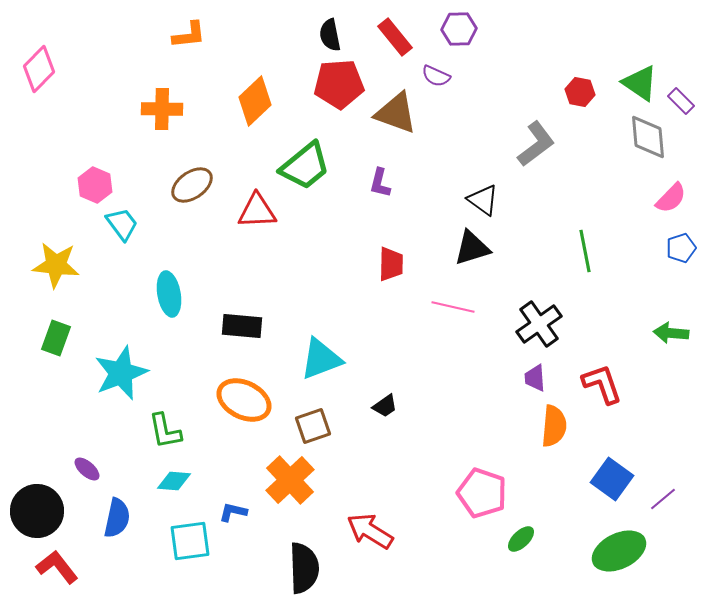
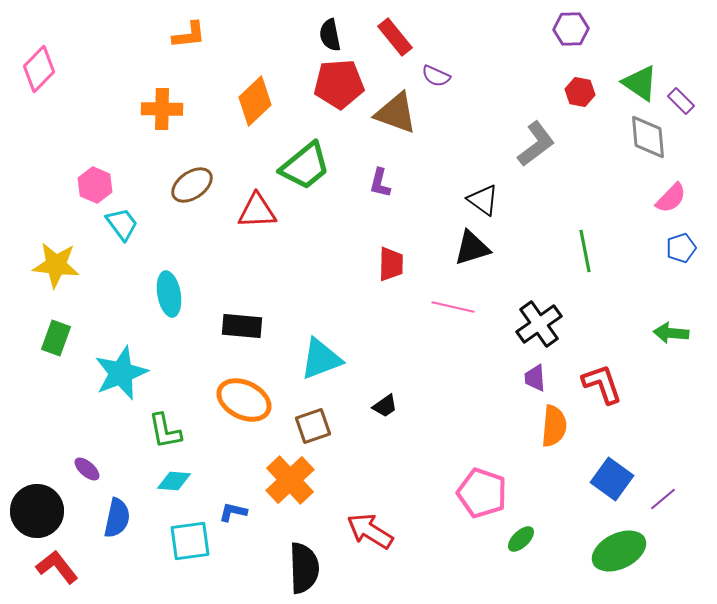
purple hexagon at (459, 29): moved 112 px right
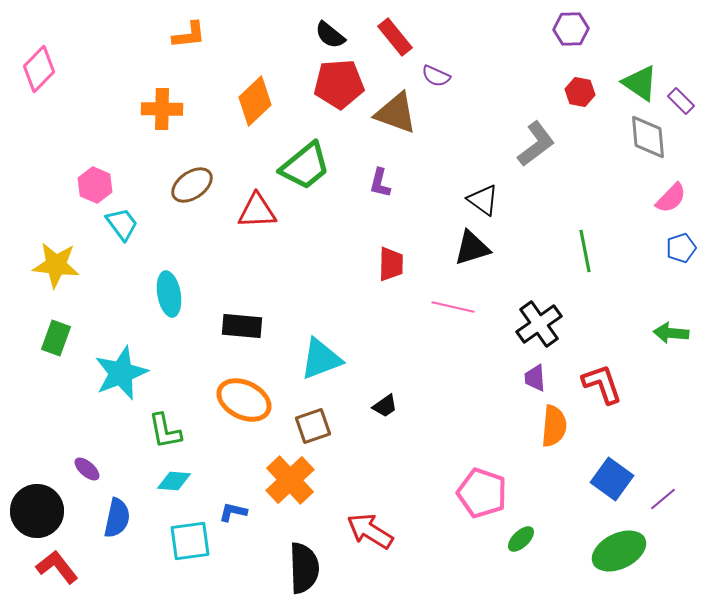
black semicircle at (330, 35): rotated 40 degrees counterclockwise
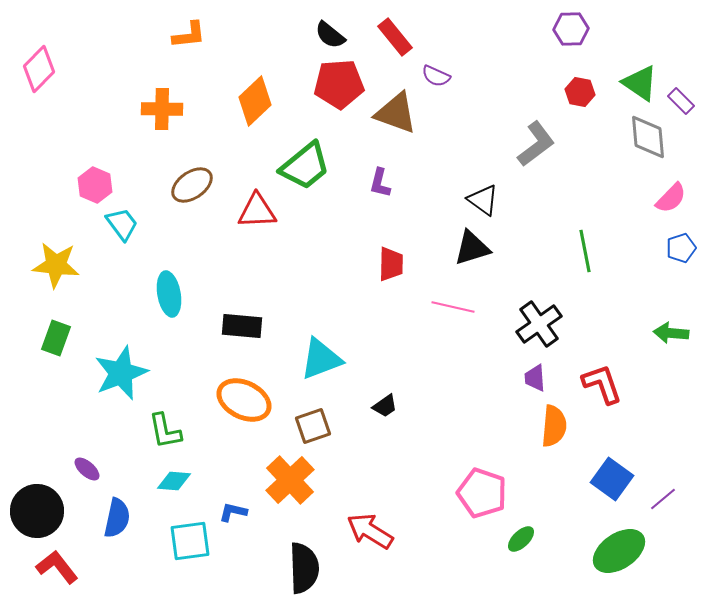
green ellipse at (619, 551): rotated 8 degrees counterclockwise
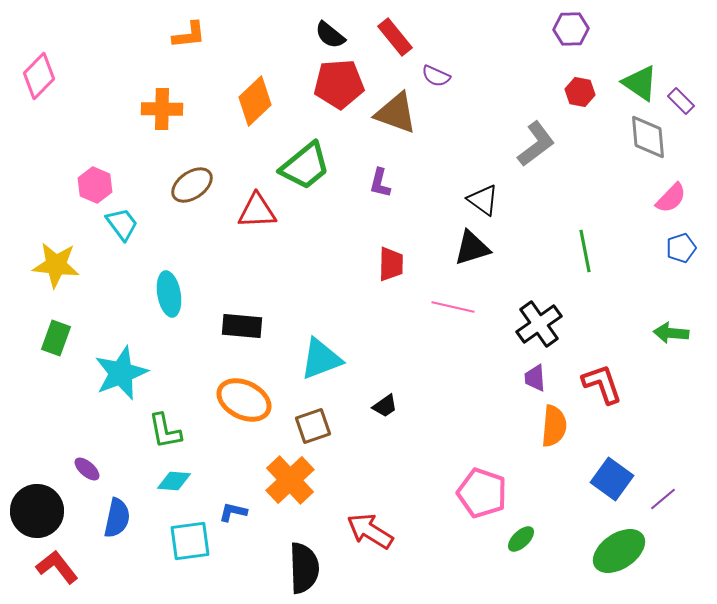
pink diamond at (39, 69): moved 7 px down
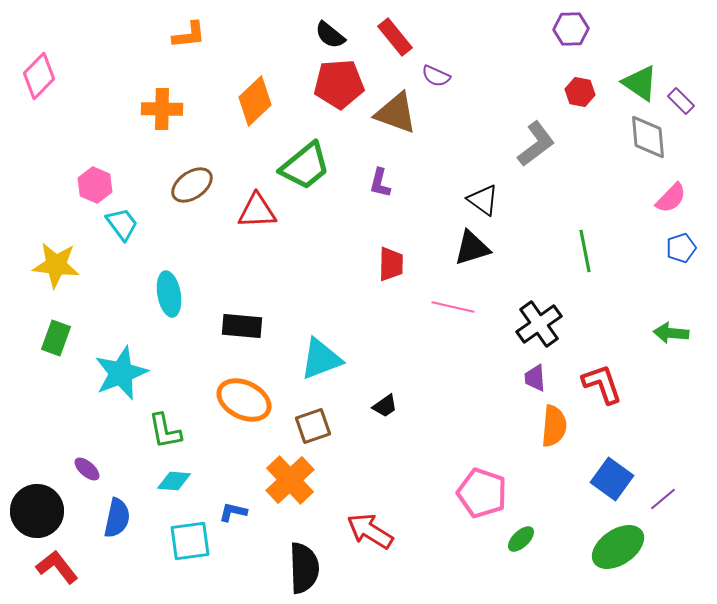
green ellipse at (619, 551): moved 1 px left, 4 px up
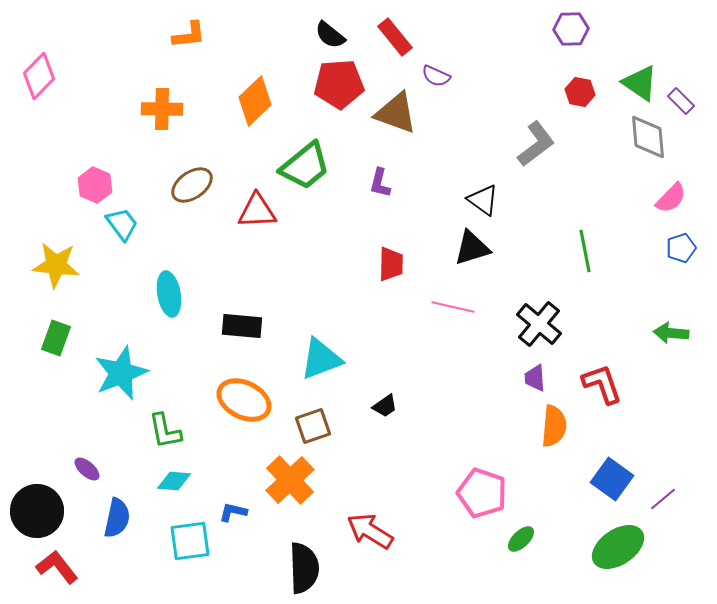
black cross at (539, 324): rotated 15 degrees counterclockwise
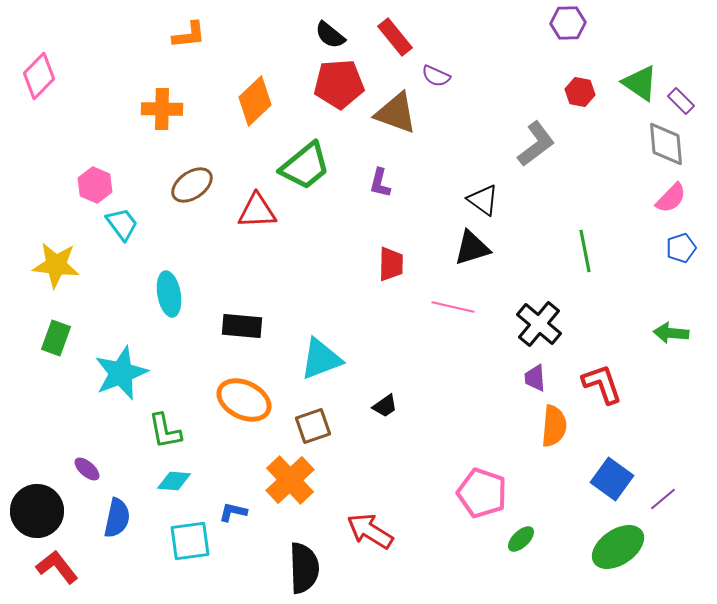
purple hexagon at (571, 29): moved 3 px left, 6 px up
gray diamond at (648, 137): moved 18 px right, 7 px down
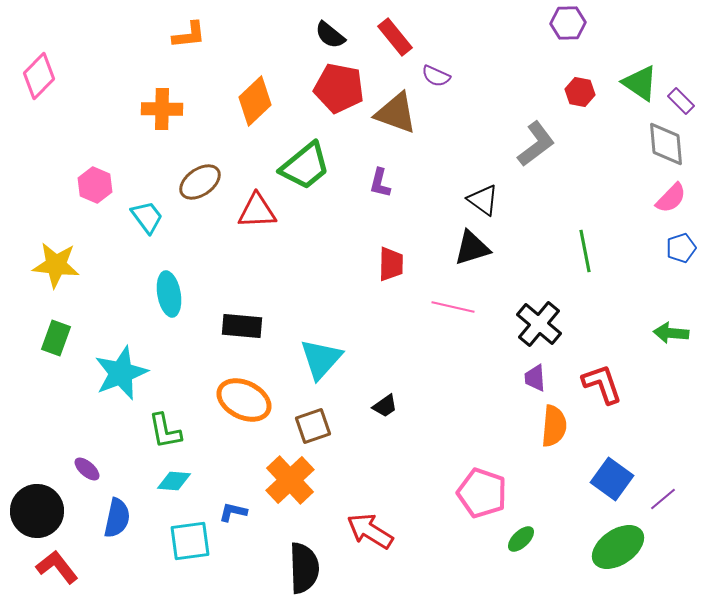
red pentagon at (339, 84): moved 4 px down; rotated 15 degrees clockwise
brown ellipse at (192, 185): moved 8 px right, 3 px up
cyan trapezoid at (122, 224): moved 25 px right, 7 px up
cyan triangle at (321, 359): rotated 27 degrees counterclockwise
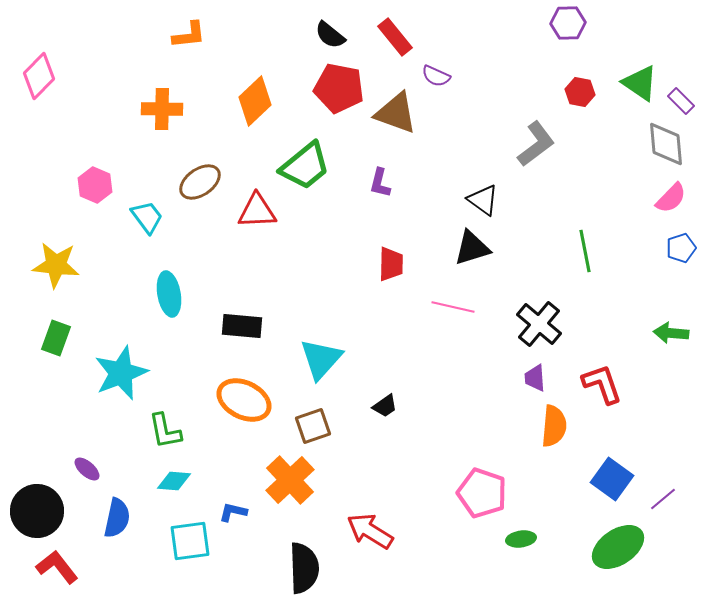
green ellipse at (521, 539): rotated 36 degrees clockwise
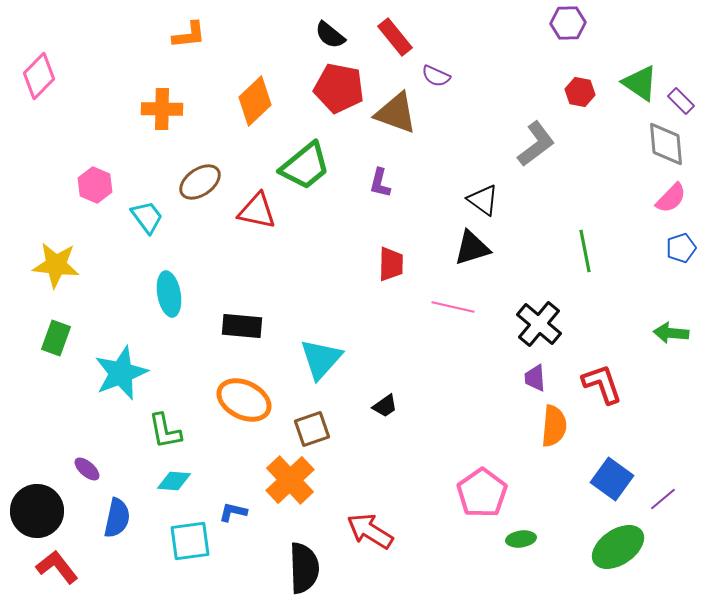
red triangle at (257, 211): rotated 15 degrees clockwise
brown square at (313, 426): moved 1 px left, 3 px down
pink pentagon at (482, 493): rotated 18 degrees clockwise
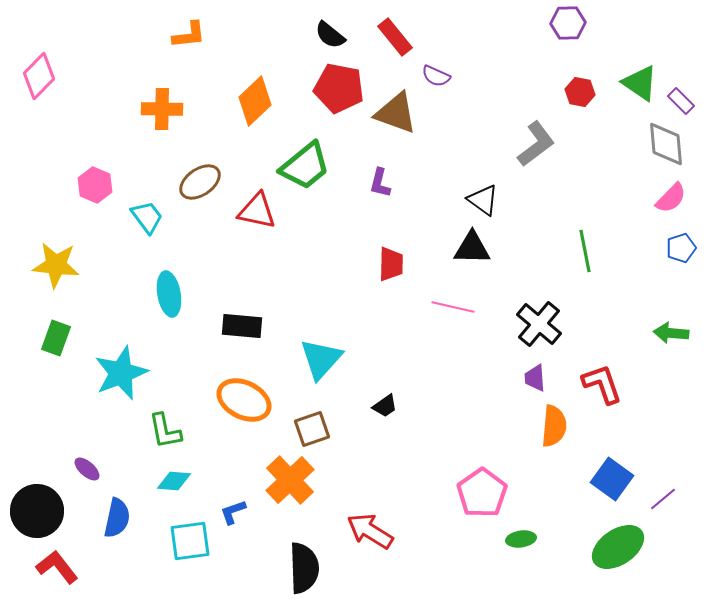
black triangle at (472, 248): rotated 18 degrees clockwise
blue L-shape at (233, 512): rotated 32 degrees counterclockwise
